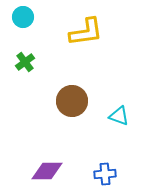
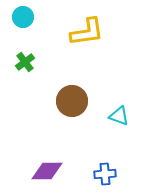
yellow L-shape: moved 1 px right
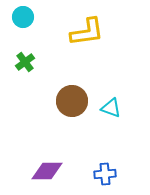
cyan triangle: moved 8 px left, 8 px up
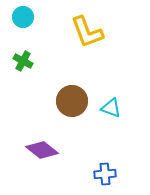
yellow L-shape: rotated 78 degrees clockwise
green cross: moved 2 px left, 1 px up; rotated 24 degrees counterclockwise
purple diamond: moved 5 px left, 21 px up; rotated 40 degrees clockwise
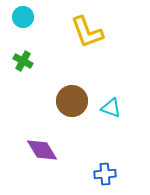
purple diamond: rotated 20 degrees clockwise
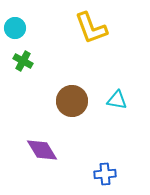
cyan circle: moved 8 px left, 11 px down
yellow L-shape: moved 4 px right, 4 px up
cyan triangle: moved 6 px right, 8 px up; rotated 10 degrees counterclockwise
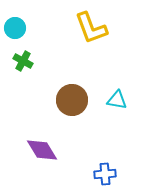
brown circle: moved 1 px up
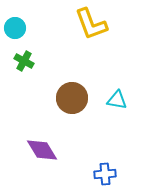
yellow L-shape: moved 4 px up
green cross: moved 1 px right
brown circle: moved 2 px up
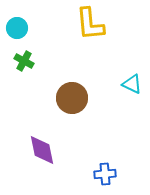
yellow L-shape: moved 1 px left; rotated 15 degrees clockwise
cyan circle: moved 2 px right
cyan triangle: moved 15 px right, 16 px up; rotated 15 degrees clockwise
purple diamond: rotated 20 degrees clockwise
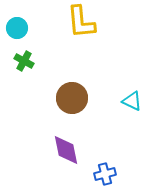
yellow L-shape: moved 9 px left, 2 px up
cyan triangle: moved 17 px down
purple diamond: moved 24 px right
blue cross: rotated 10 degrees counterclockwise
